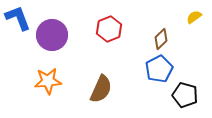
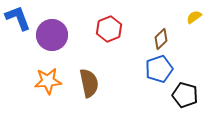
blue pentagon: rotated 8 degrees clockwise
brown semicircle: moved 12 px left, 6 px up; rotated 36 degrees counterclockwise
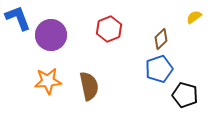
purple circle: moved 1 px left
brown semicircle: moved 3 px down
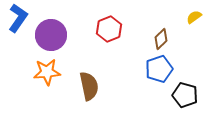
blue L-shape: rotated 56 degrees clockwise
orange star: moved 1 px left, 9 px up
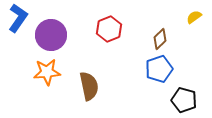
brown diamond: moved 1 px left
black pentagon: moved 1 px left, 5 px down
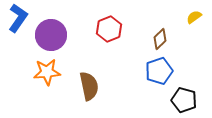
blue pentagon: moved 2 px down
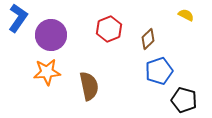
yellow semicircle: moved 8 px left, 2 px up; rotated 63 degrees clockwise
brown diamond: moved 12 px left
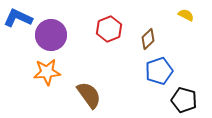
blue L-shape: rotated 100 degrees counterclockwise
brown semicircle: moved 9 px down; rotated 24 degrees counterclockwise
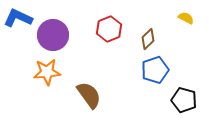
yellow semicircle: moved 3 px down
purple circle: moved 2 px right
blue pentagon: moved 4 px left, 1 px up
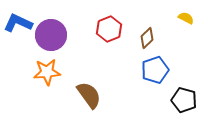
blue L-shape: moved 5 px down
purple circle: moved 2 px left
brown diamond: moved 1 px left, 1 px up
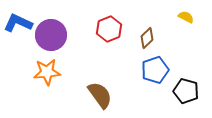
yellow semicircle: moved 1 px up
brown semicircle: moved 11 px right
black pentagon: moved 2 px right, 9 px up
